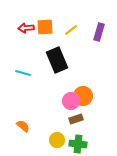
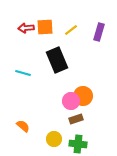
yellow circle: moved 3 px left, 1 px up
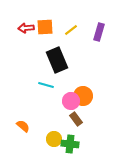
cyan line: moved 23 px right, 12 px down
brown rectangle: rotated 72 degrees clockwise
green cross: moved 8 px left
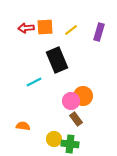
cyan line: moved 12 px left, 3 px up; rotated 42 degrees counterclockwise
orange semicircle: rotated 32 degrees counterclockwise
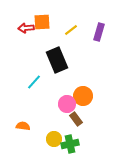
orange square: moved 3 px left, 5 px up
cyan line: rotated 21 degrees counterclockwise
pink circle: moved 4 px left, 3 px down
green cross: rotated 18 degrees counterclockwise
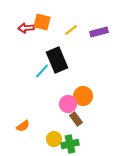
orange square: rotated 18 degrees clockwise
purple rectangle: rotated 60 degrees clockwise
cyan line: moved 8 px right, 11 px up
pink circle: moved 1 px right
orange semicircle: rotated 136 degrees clockwise
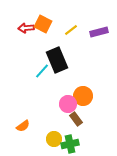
orange square: moved 1 px right, 2 px down; rotated 12 degrees clockwise
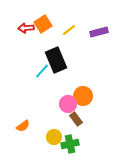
orange square: rotated 30 degrees clockwise
yellow line: moved 2 px left
black rectangle: moved 1 px left
yellow circle: moved 2 px up
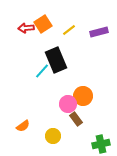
yellow circle: moved 1 px left, 1 px up
green cross: moved 31 px right
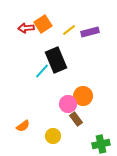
purple rectangle: moved 9 px left
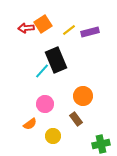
pink circle: moved 23 px left
orange semicircle: moved 7 px right, 2 px up
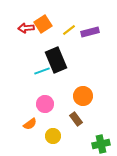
cyan line: rotated 28 degrees clockwise
